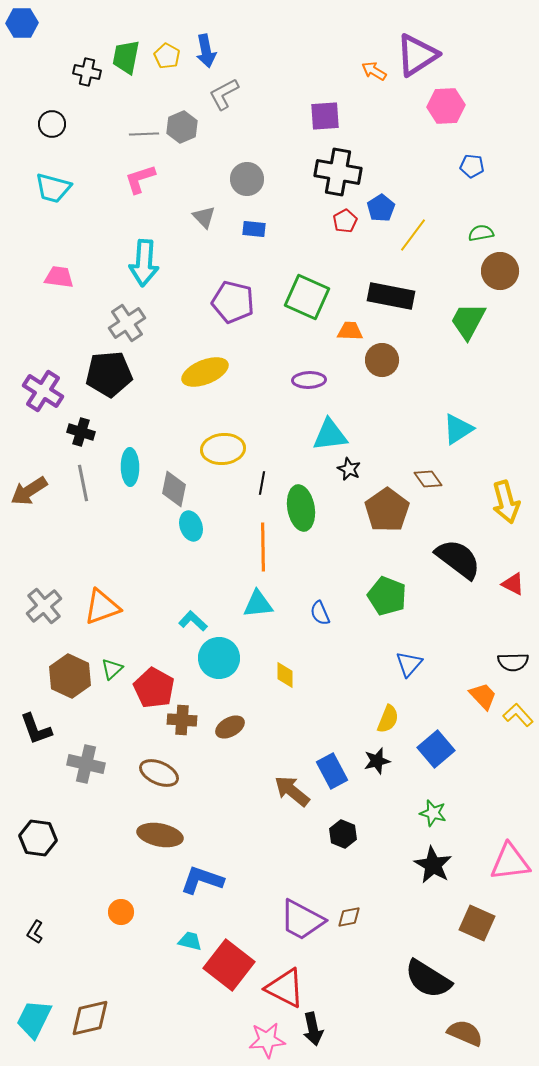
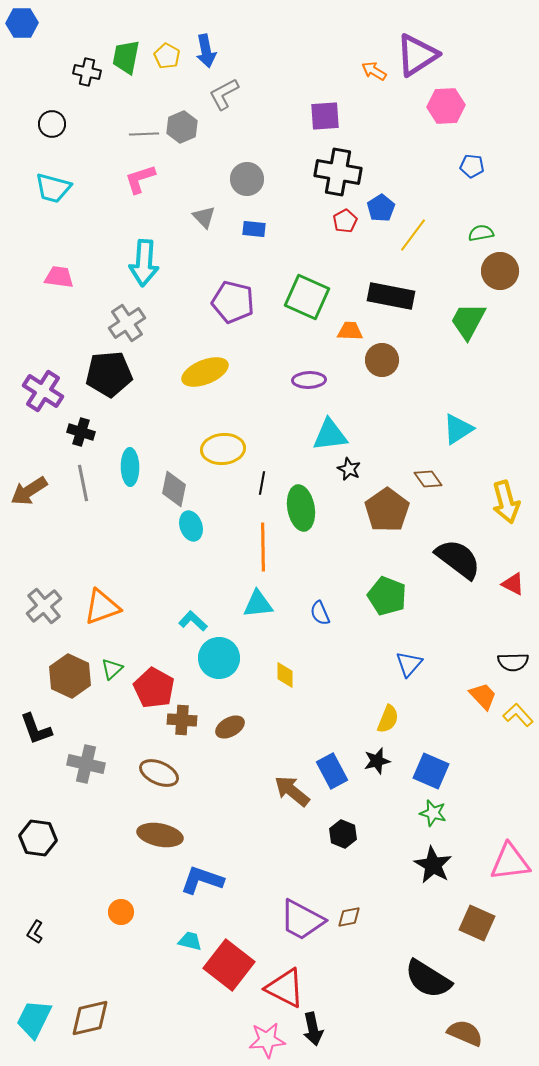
blue square at (436, 749): moved 5 px left, 22 px down; rotated 27 degrees counterclockwise
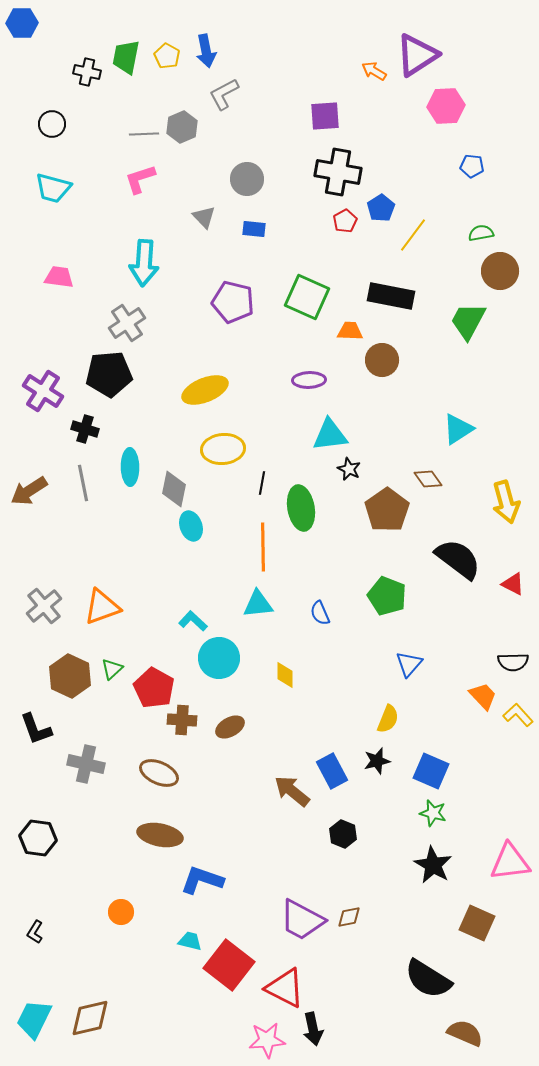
yellow ellipse at (205, 372): moved 18 px down
black cross at (81, 432): moved 4 px right, 3 px up
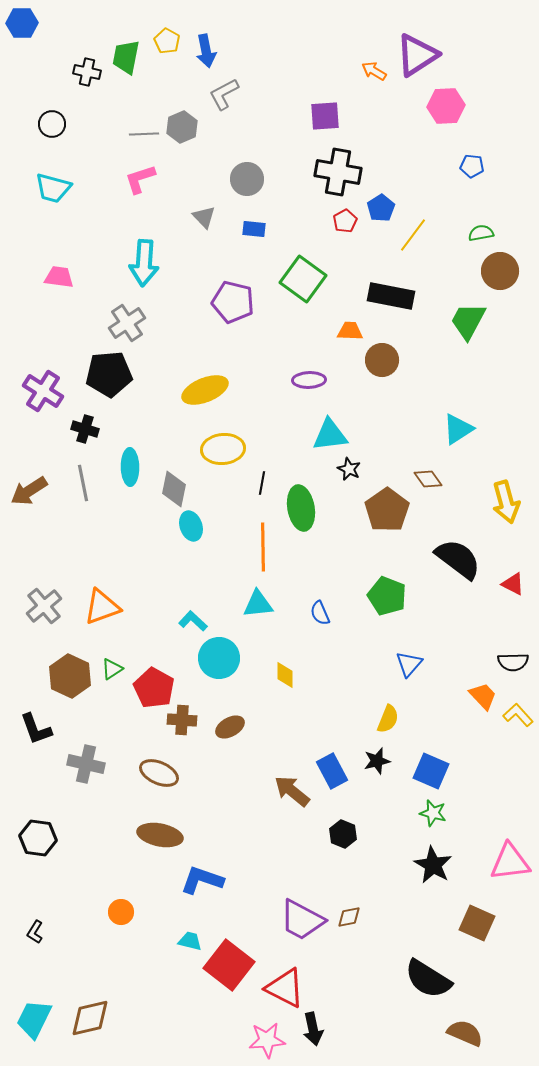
yellow pentagon at (167, 56): moved 15 px up
green square at (307, 297): moved 4 px left, 18 px up; rotated 12 degrees clockwise
green triangle at (112, 669): rotated 10 degrees clockwise
